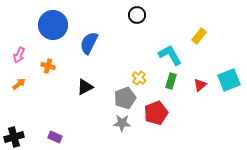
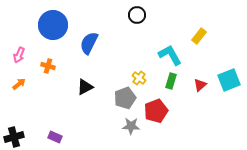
red pentagon: moved 2 px up
gray star: moved 9 px right, 3 px down
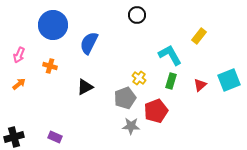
orange cross: moved 2 px right
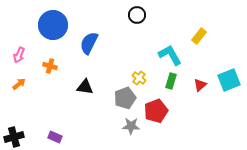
black triangle: rotated 36 degrees clockwise
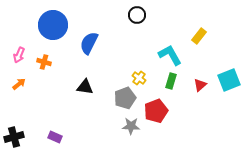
orange cross: moved 6 px left, 4 px up
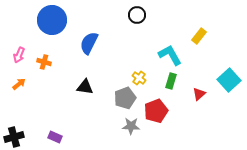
blue circle: moved 1 px left, 5 px up
cyan square: rotated 20 degrees counterclockwise
red triangle: moved 1 px left, 9 px down
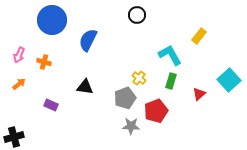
blue semicircle: moved 1 px left, 3 px up
purple rectangle: moved 4 px left, 32 px up
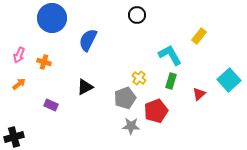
blue circle: moved 2 px up
black triangle: rotated 36 degrees counterclockwise
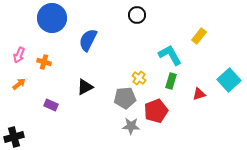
red triangle: rotated 24 degrees clockwise
gray pentagon: rotated 15 degrees clockwise
